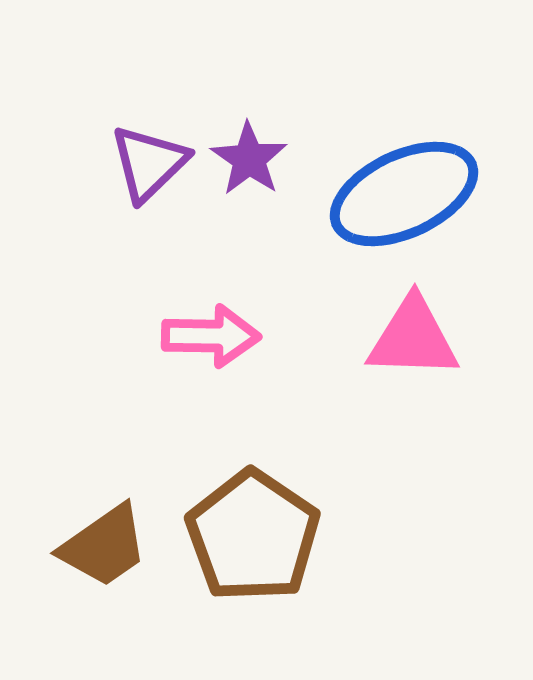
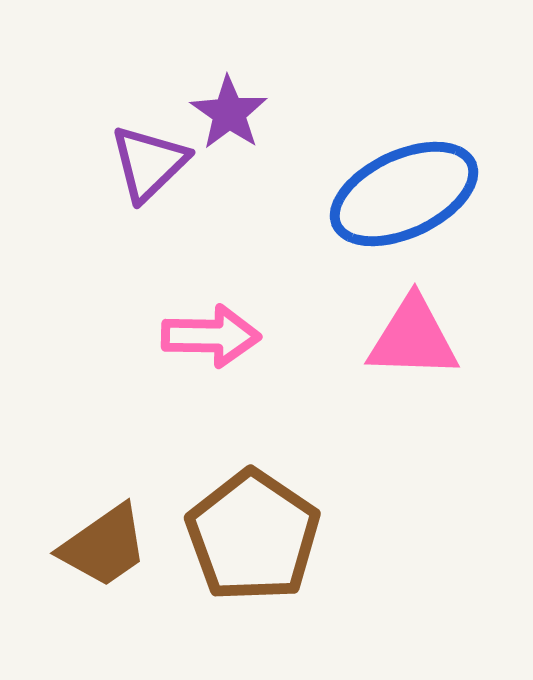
purple star: moved 20 px left, 46 px up
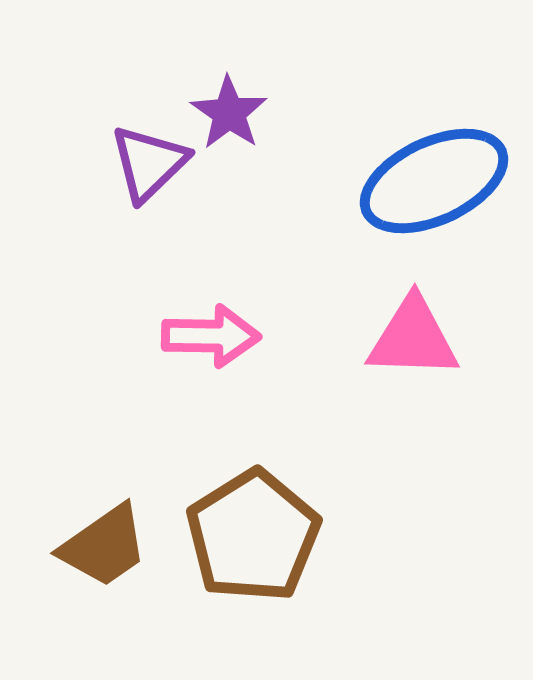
blue ellipse: moved 30 px right, 13 px up
brown pentagon: rotated 6 degrees clockwise
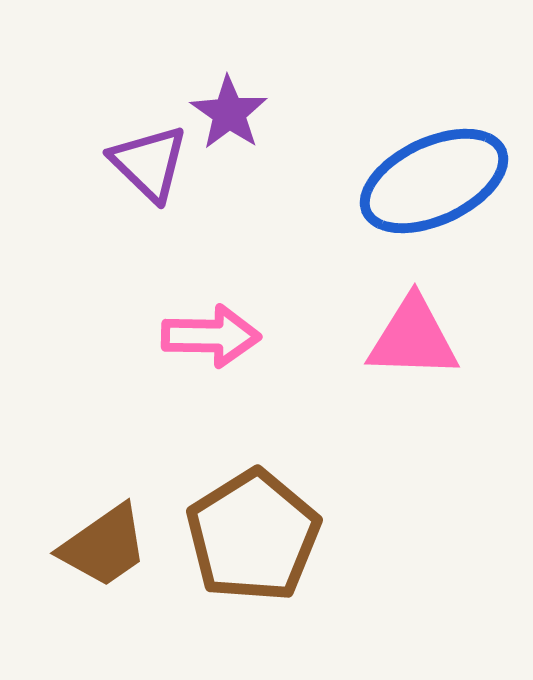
purple triangle: rotated 32 degrees counterclockwise
